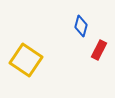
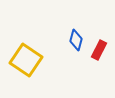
blue diamond: moved 5 px left, 14 px down
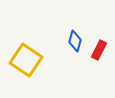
blue diamond: moved 1 px left, 1 px down
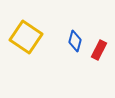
yellow square: moved 23 px up
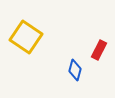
blue diamond: moved 29 px down
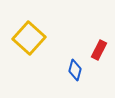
yellow square: moved 3 px right, 1 px down; rotated 8 degrees clockwise
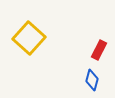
blue diamond: moved 17 px right, 10 px down
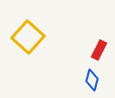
yellow square: moved 1 px left, 1 px up
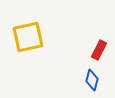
yellow square: rotated 36 degrees clockwise
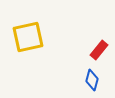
red rectangle: rotated 12 degrees clockwise
